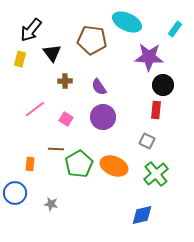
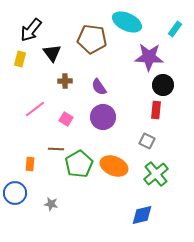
brown pentagon: moved 1 px up
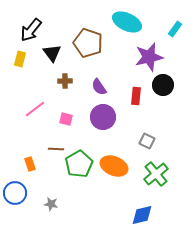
brown pentagon: moved 4 px left, 4 px down; rotated 12 degrees clockwise
purple star: rotated 16 degrees counterclockwise
red rectangle: moved 20 px left, 14 px up
pink square: rotated 16 degrees counterclockwise
orange rectangle: rotated 24 degrees counterclockwise
